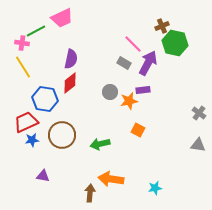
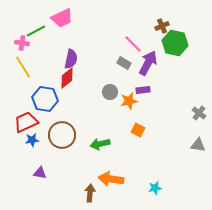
red diamond: moved 3 px left, 5 px up
purple triangle: moved 3 px left, 3 px up
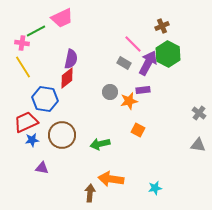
green hexagon: moved 7 px left, 11 px down; rotated 15 degrees clockwise
purple triangle: moved 2 px right, 5 px up
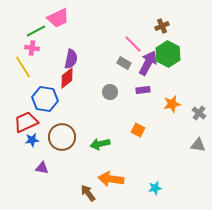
pink trapezoid: moved 4 px left
pink cross: moved 10 px right, 5 px down
orange star: moved 43 px right, 3 px down
brown circle: moved 2 px down
brown arrow: moved 2 px left; rotated 42 degrees counterclockwise
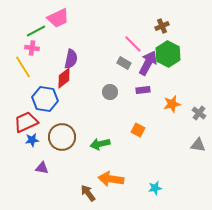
red diamond: moved 3 px left
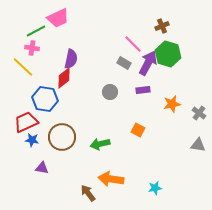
green hexagon: rotated 10 degrees counterclockwise
yellow line: rotated 15 degrees counterclockwise
blue star: rotated 16 degrees clockwise
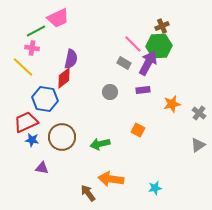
green hexagon: moved 9 px left, 8 px up; rotated 20 degrees counterclockwise
gray triangle: rotated 42 degrees counterclockwise
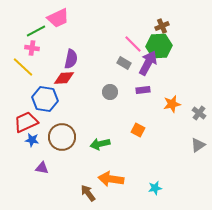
red diamond: rotated 35 degrees clockwise
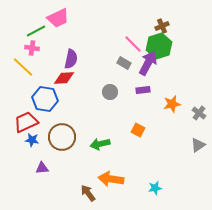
green hexagon: rotated 15 degrees counterclockwise
purple triangle: rotated 16 degrees counterclockwise
